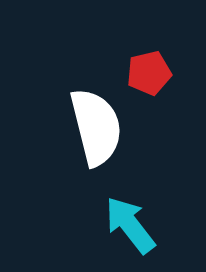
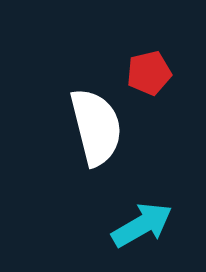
cyan arrow: moved 12 px right; rotated 98 degrees clockwise
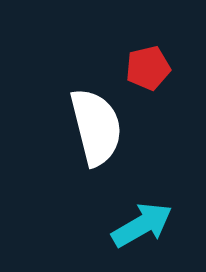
red pentagon: moved 1 px left, 5 px up
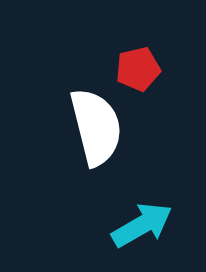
red pentagon: moved 10 px left, 1 px down
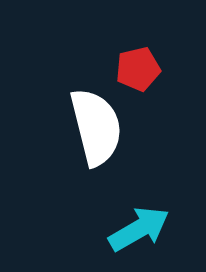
cyan arrow: moved 3 px left, 4 px down
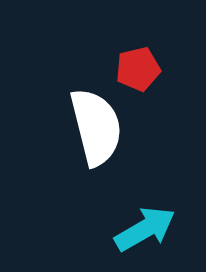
cyan arrow: moved 6 px right
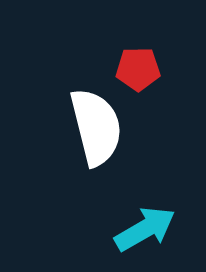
red pentagon: rotated 12 degrees clockwise
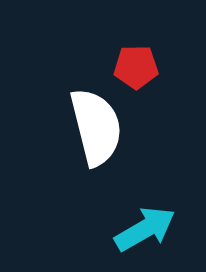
red pentagon: moved 2 px left, 2 px up
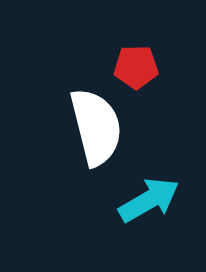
cyan arrow: moved 4 px right, 29 px up
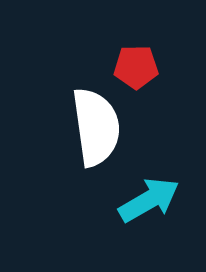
white semicircle: rotated 6 degrees clockwise
